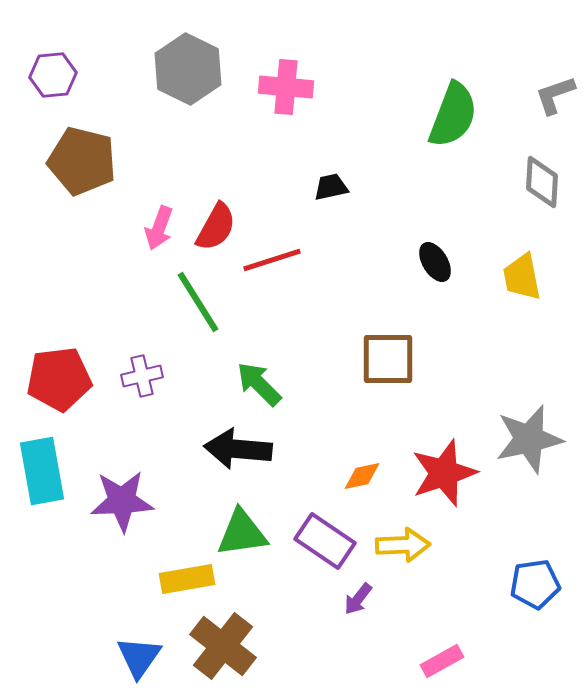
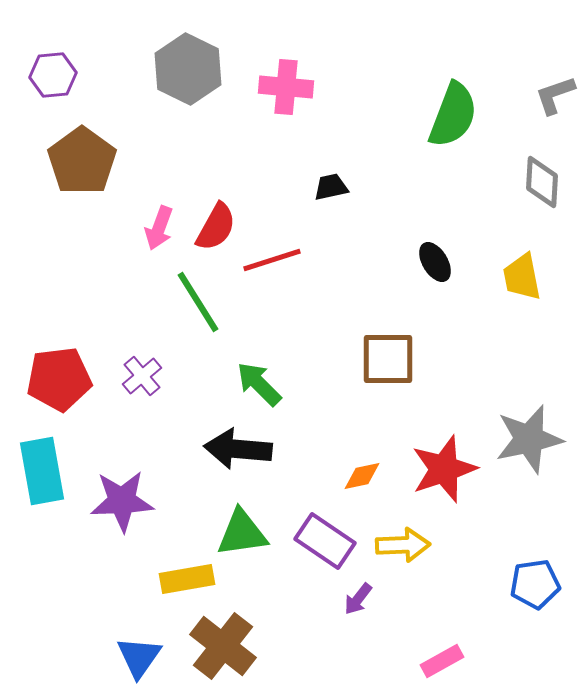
brown pentagon: rotated 22 degrees clockwise
purple cross: rotated 27 degrees counterclockwise
red star: moved 4 px up
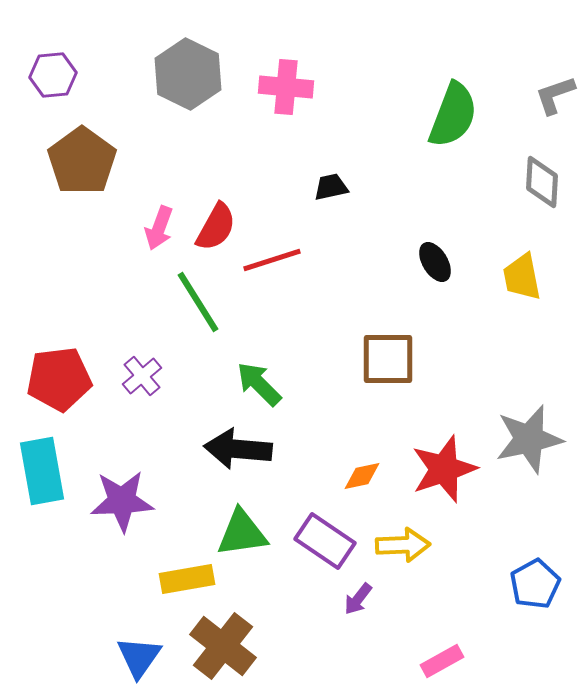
gray hexagon: moved 5 px down
blue pentagon: rotated 21 degrees counterclockwise
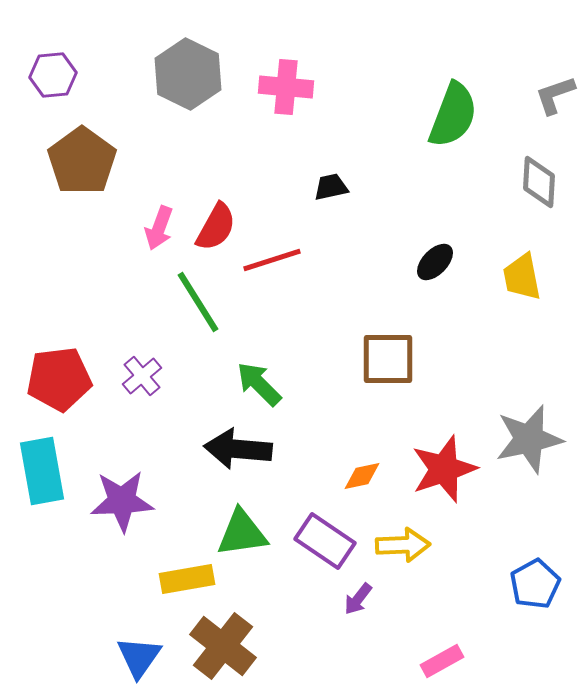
gray diamond: moved 3 px left
black ellipse: rotated 75 degrees clockwise
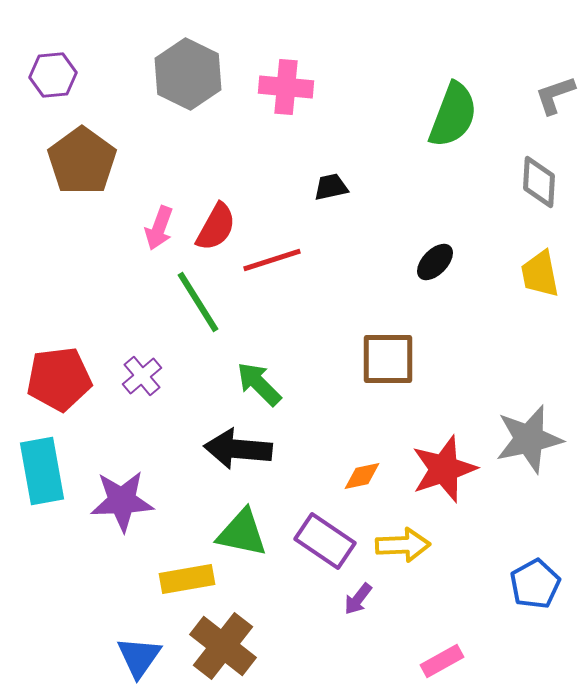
yellow trapezoid: moved 18 px right, 3 px up
green triangle: rotated 20 degrees clockwise
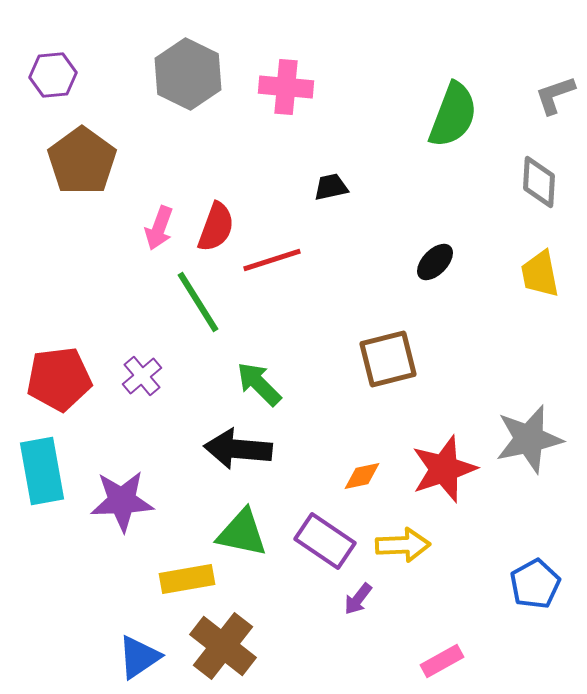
red semicircle: rotated 9 degrees counterclockwise
brown square: rotated 14 degrees counterclockwise
blue triangle: rotated 21 degrees clockwise
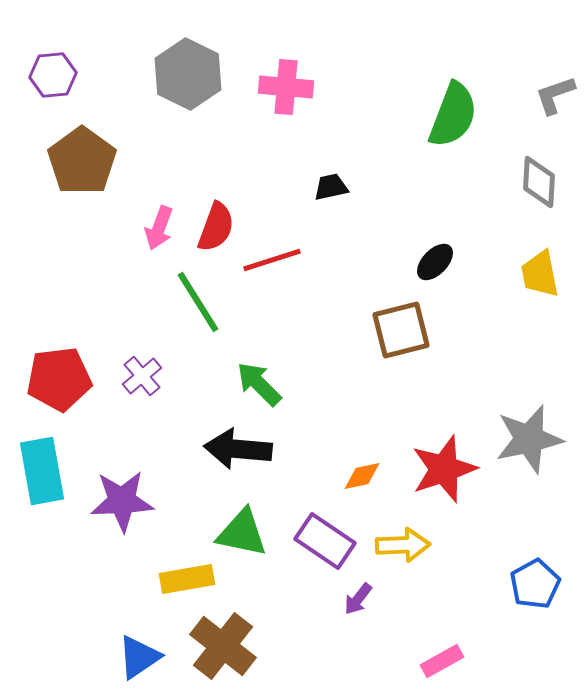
brown square: moved 13 px right, 29 px up
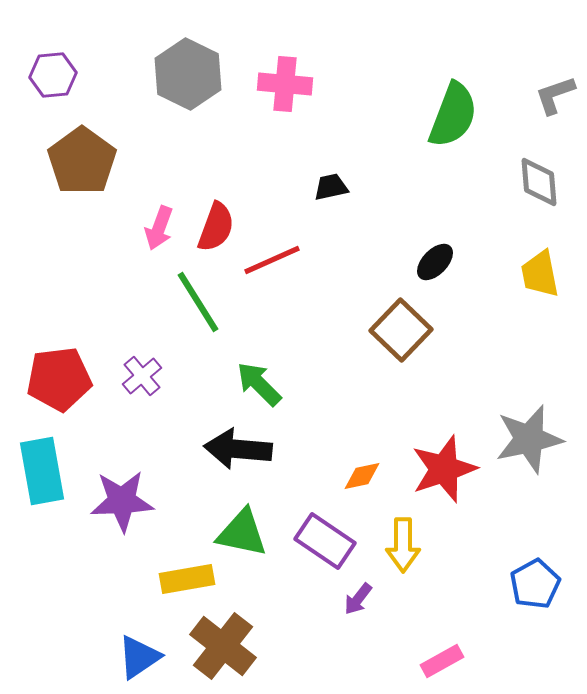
pink cross: moved 1 px left, 3 px up
gray diamond: rotated 8 degrees counterclockwise
red line: rotated 6 degrees counterclockwise
brown square: rotated 32 degrees counterclockwise
yellow arrow: rotated 92 degrees clockwise
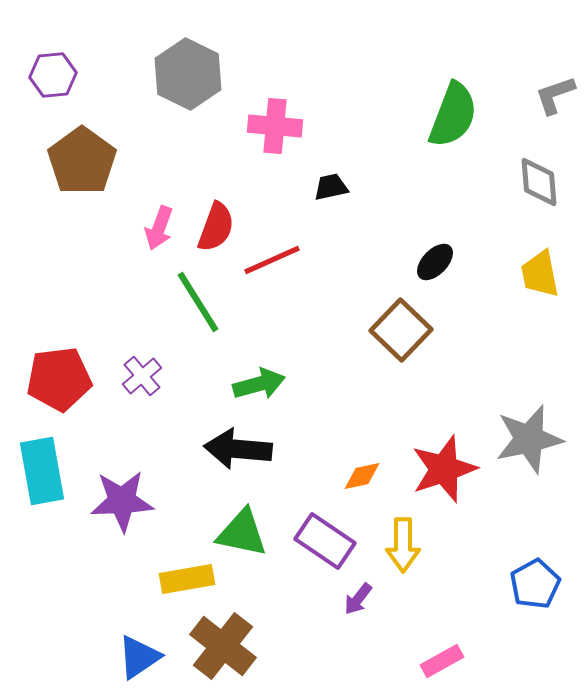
pink cross: moved 10 px left, 42 px down
green arrow: rotated 120 degrees clockwise
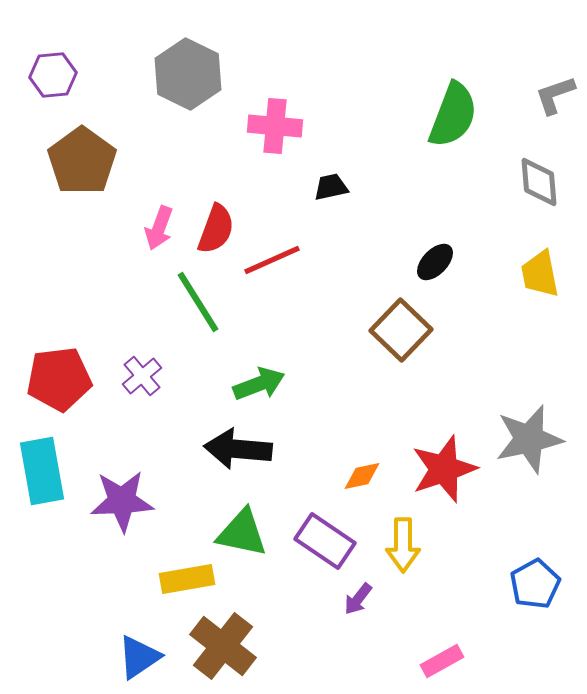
red semicircle: moved 2 px down
green arrow: rotated 6 degrees counterclockwise
